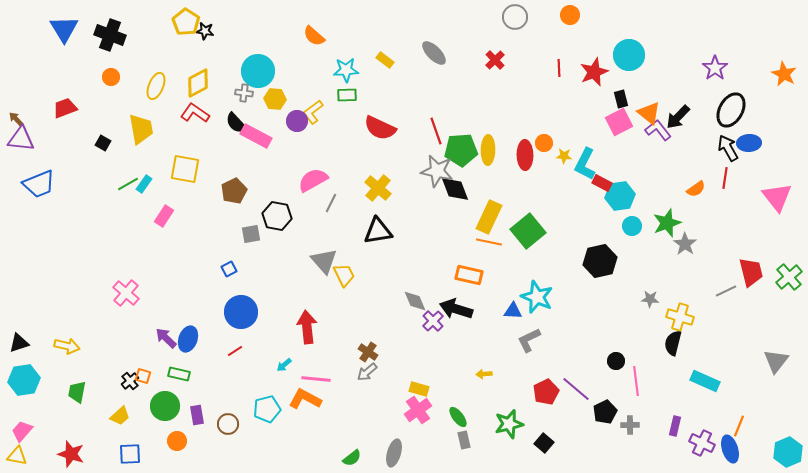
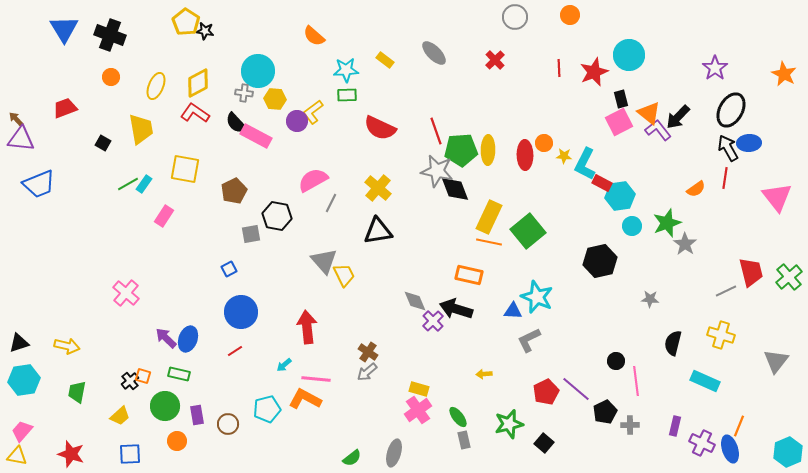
yellow cross at (680, 317): moved 41 px right, 18 px down
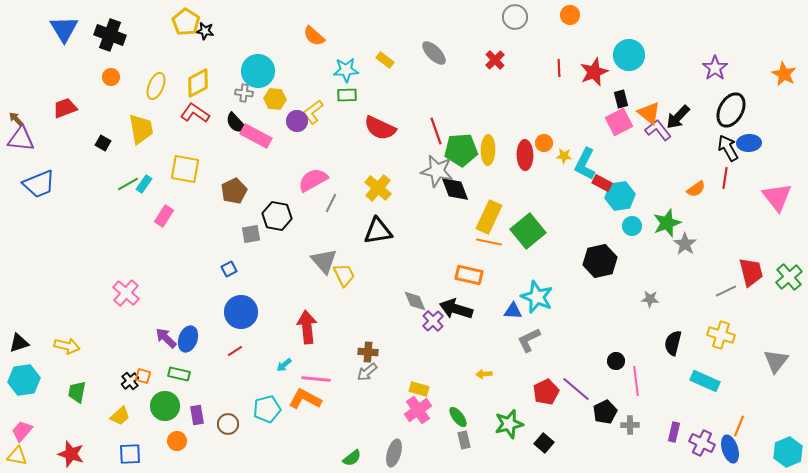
brown cross at (368, 352): rotated 30 degrees counterclockwise
purple rectangle at (675, 426): moved 1 px left, 6 px down
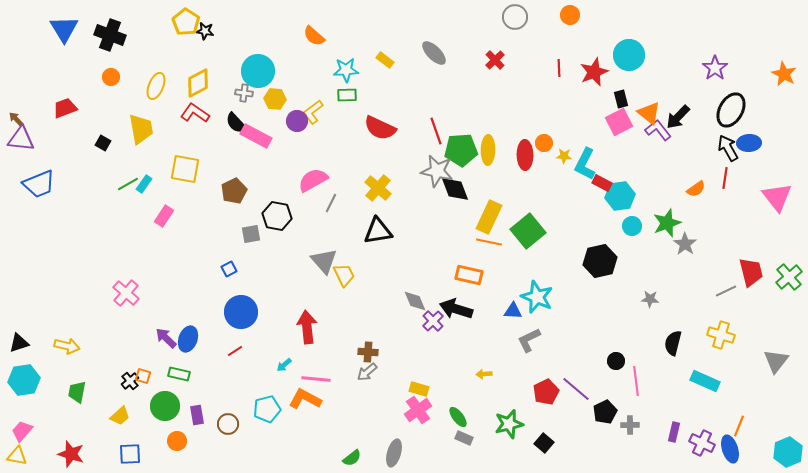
gray rectangle at (464, 440): moved 2 px up; rotated 54 degrees counterclockwise
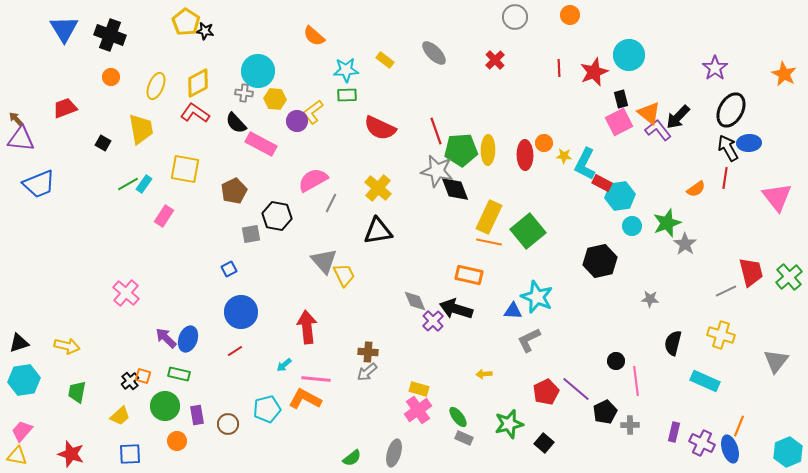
pink rectangle at (256, 136): moved 5 px right, 8 px down
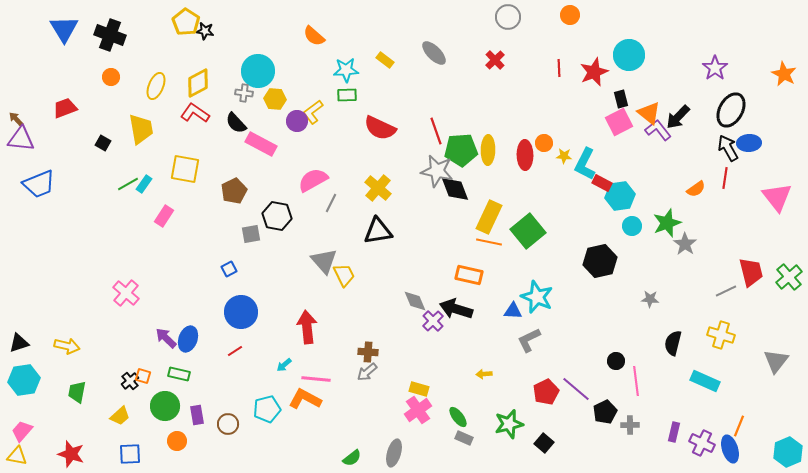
gray circle at (515, 17): moved 7 px left
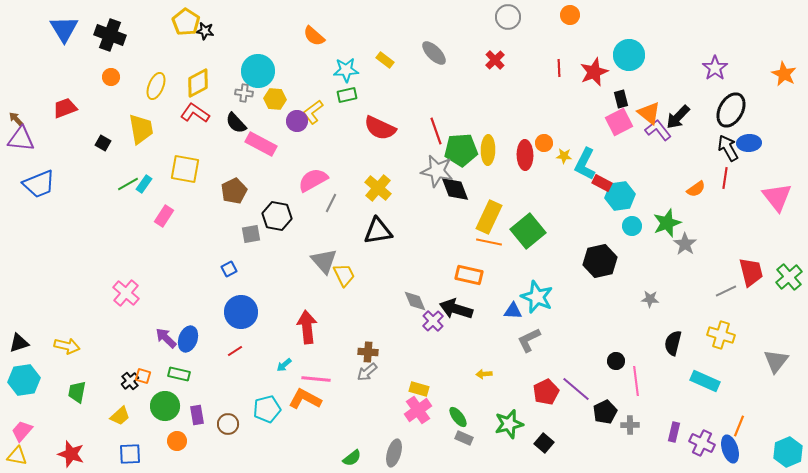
green rectangle at (347, 95): rotated 12 degrees counterclockwise
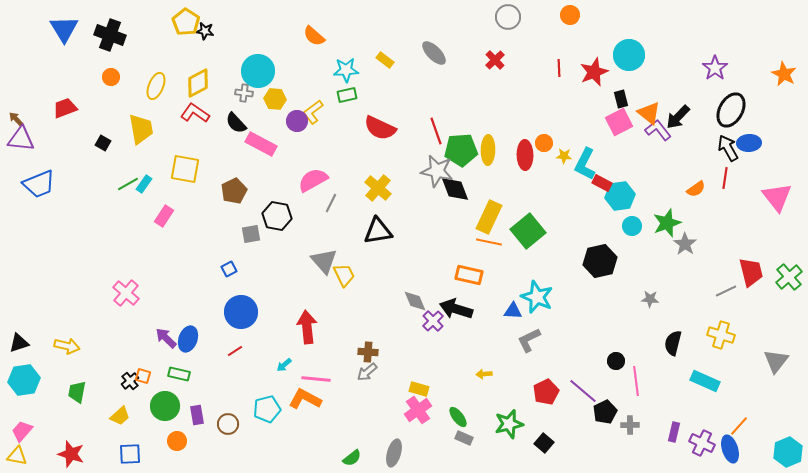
purple line at (576, 389): moved 7 px right, 2 px down
orange line at (739, 426): rotated 20 degrees clockwise
